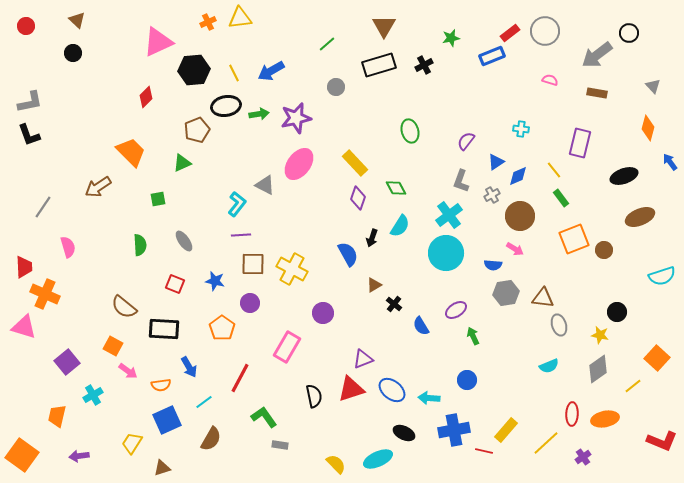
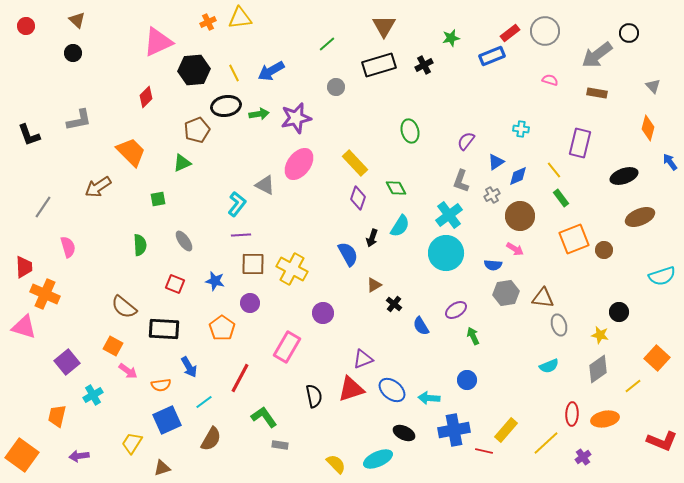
gray L-shape at (30, 102): moved 49 px right, 18 px down
black circle at (617, 312): moved 2 px right
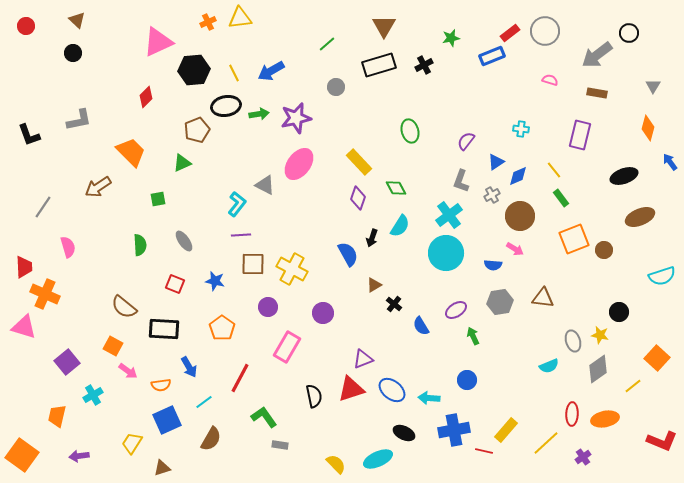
gray triangle at (653, 86): rotated 14 degrees clockwise
purple rectangle at (580, 143): moved 8 px up
yellow rectangle at (355, 163): moved 4 px right, 1 px up
gray hexagon at (506, 293): moved 6 px left, 9 px down
purple circle at (250, 303): moved 18 px right, 4 px down
gray ellipse at (559, 325): moved 14 px right, 16 px down
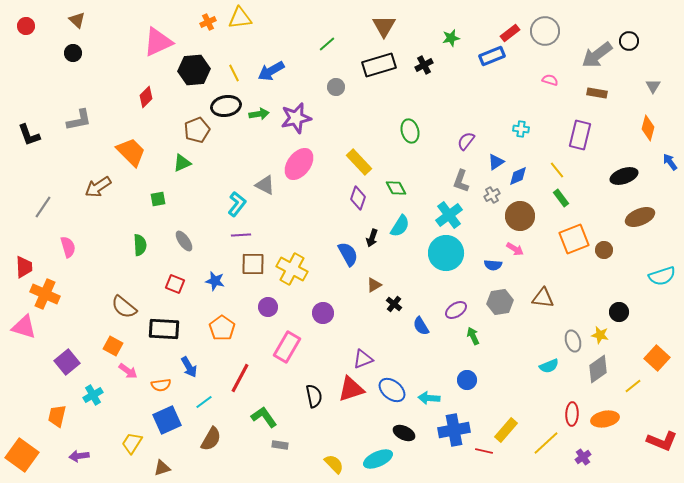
black circle at (629, 33): moved 8 px down
yellow line at (554, 170): moved 3 px right
yellow semicircle at (336, 464): moved 2 px left
